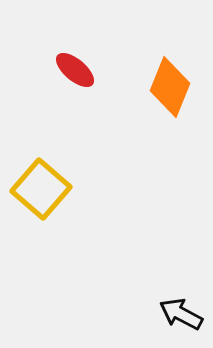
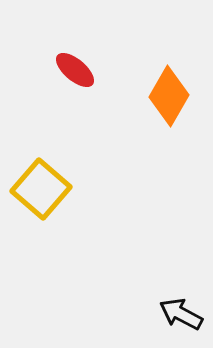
orange diamond: moved 1 px left, 9 px down; rotated 8 degrees clockwise
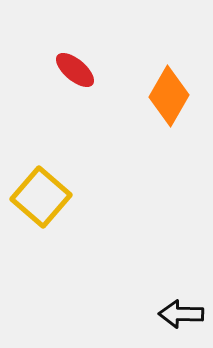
yellow square: moved 8 px down
black arrow: rotated 27 degrees counterclockwise
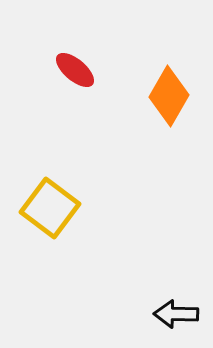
yellow square: moved 9 px right, 11 px down; rotated 4 degrees counterclockwise
black arrow: moved 5 px left
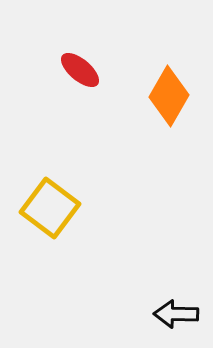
red ellipse: moved 5 px right
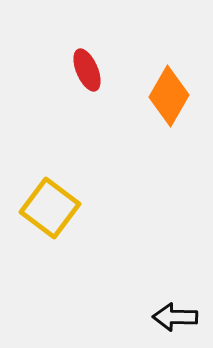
red ellipse: moved 7 px right; rotated 27 degrees clockwise
black arrow: moved 1 px left, 3 px down
